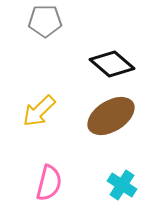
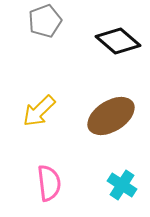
gray pentagon: rotated 20 degrees counterclockwise
black diamond: moved 6 px right, 23 px up
pink semicircle: rotated 21 degrees counterclockwise
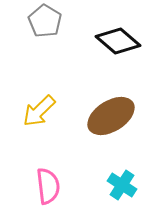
gray pentagon: rotated 20 degrees counterclockwise
pink semicircle: moved 1 px left, 3 px down
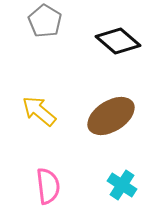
yellow arrow: rotated 84 degrees clockwise
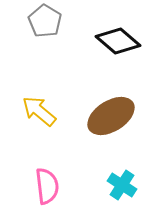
pink semicircle: moved 1 px left
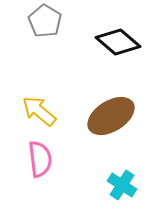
black diamond: moved 1 px down
pink semicircle: moved 7 px left, 27 px up
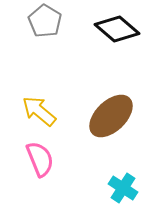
black diamond: moved 1 px left, 13 px up
brown ellipse: rotated 12 degrees counterclockwise
pink semicircle: rotated 15 degrees counterclockwise
cyan cross: moved 1 px right, 3 px down
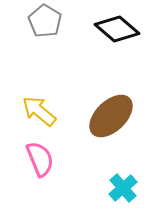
cyan cross: rotated 16 degrees clockwise
